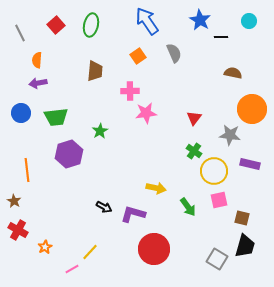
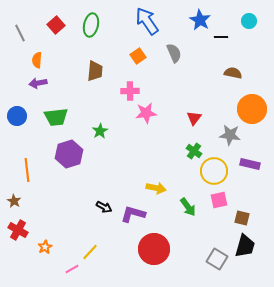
blue circle: moved 4 px left, 3 px down
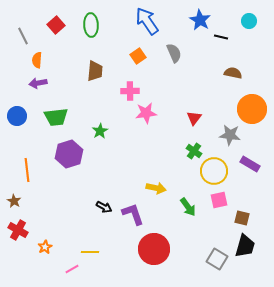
green ellipse: rotated 15 degrees counterclockwise
gray line: moved 3 px right, 3 px down
black line: rotated 16 degrees clockwise
purple rectangle: rotated 18 degrees clockwise
purple L-shape: rotated 55 degrees clockwise
yellow line: rotated 48 degrees clockwise
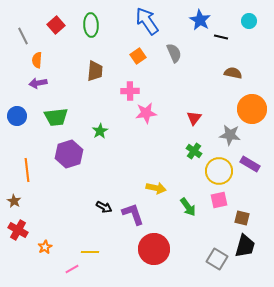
yellow circle: moved 5 px right
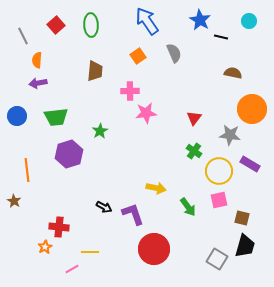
red cross: moved 41 px right, 3 px up; rotated 24 degrees counterclockwise
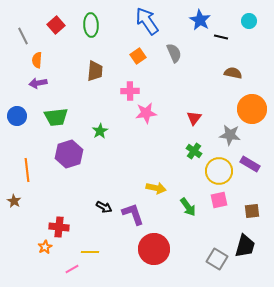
brown square: moved 10 px right, 7 px up; rotated 21 degrees counterclockwise
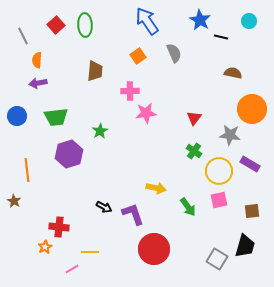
green ellipse: moved 6 px left
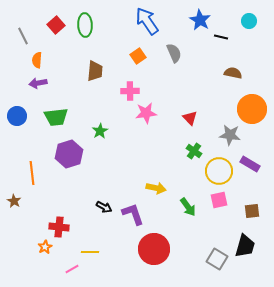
red triangle: moved 4 px left; rotated 21 degrees counterclockwise
orange line: moved 5 px right, 3 px down
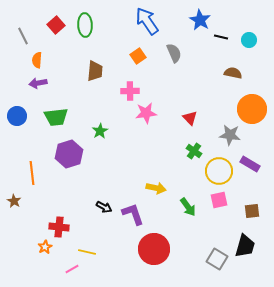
cyan circle: moved 19 px down
yellow line: moved 3 px left; rotated 12 degrees clockwise
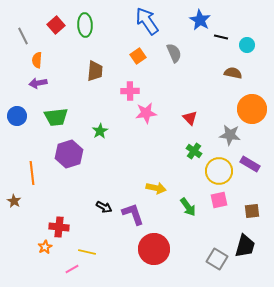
cyan circle: moved 2 px left, 5 px down
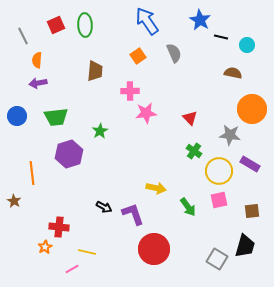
red square: rotated 18 degrees clockwise
